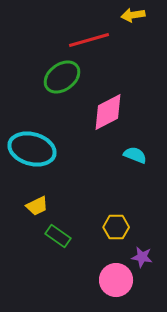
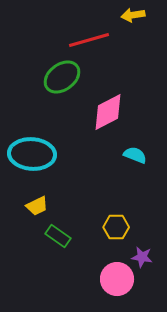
cyan ellipse: moved 5 px down; rotated 12 degrees counterclockwise
pink circle: moved 1 px right, 1 px up
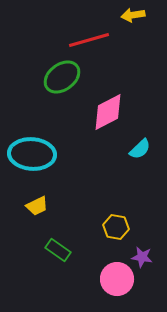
cyan semicircle: moved 5 px right, 6 px up; rotated 115 degrees clockwise
yellow hexagon: rotated 10 degrees clockwise
green rectangle: moved 14 px down
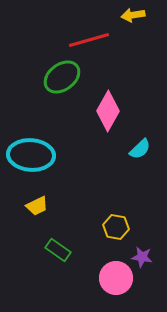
pink diamond: moved 1 px up; rotated 33 degrees counterclockwise
cyan ellipse: moved 1 px left, 1 px down
pink circle: moved 1 px left, 1 px up
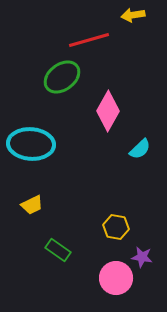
cyan ellipse: moved 11 px up
yellow trapezoid: moved 5 px left, 1 px up
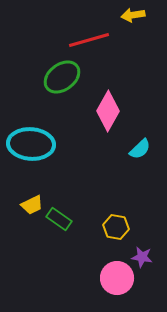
green rectangle: moved 1 px right, 31 px up
pink circle: moved 1 px right
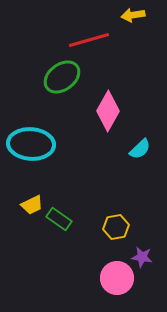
yellow hexagon: rotated 20 degrees counterclockwise
